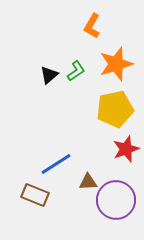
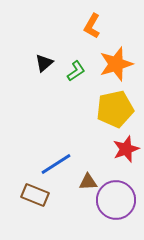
black triangle: moved 5 px left, 12 px up
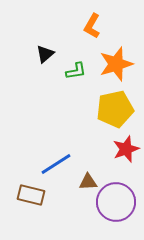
black triangle: moved 1 px right, 9 px up
green L-shape: rotated 25 degrees clockwise
brown rectangle: moved 4 px left; rotated 8 degrees counterclockwise
purple circle: moved 2 px down
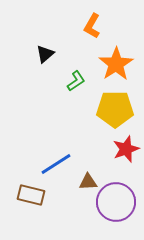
orange star: rotated 16 degrees counterclockwise
green L-shape: moved 10 px down; rotated 25 degrees counterclockwise
yellow pentagon: rotated 12 degrees clockwise
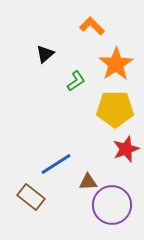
orange L-shape: rotated 105 degrees clockwise
brown rectangle: moved 2 px down; rotated 24 degrees clockwise
purple circle: moved 4 px left, 3 px down
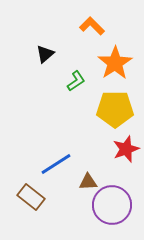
orange star: moved 1 px left, 1 px up
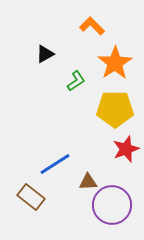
black triangle: rotated 12 degrees clockwise
blue line: moved 1 px left
